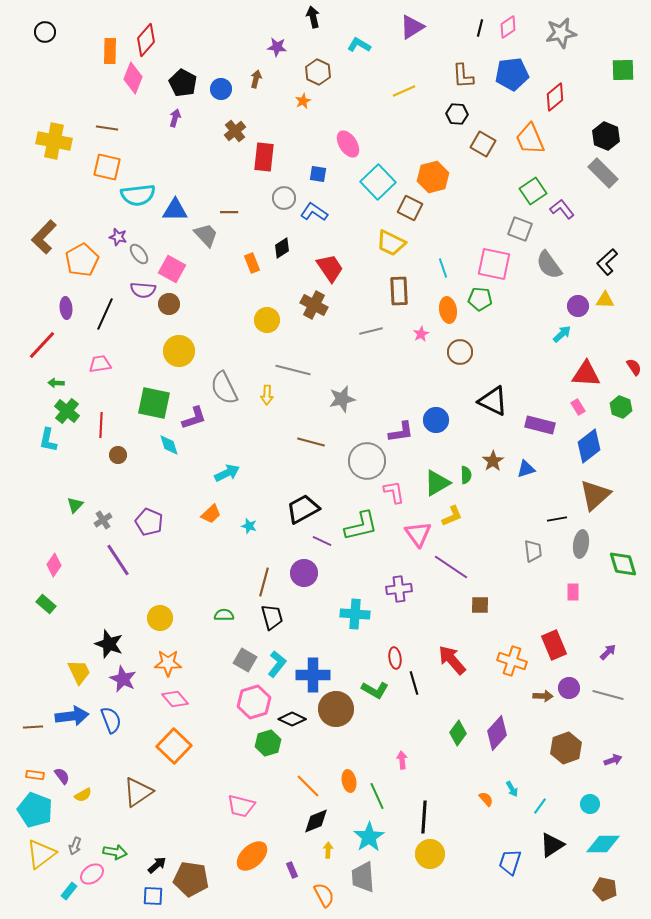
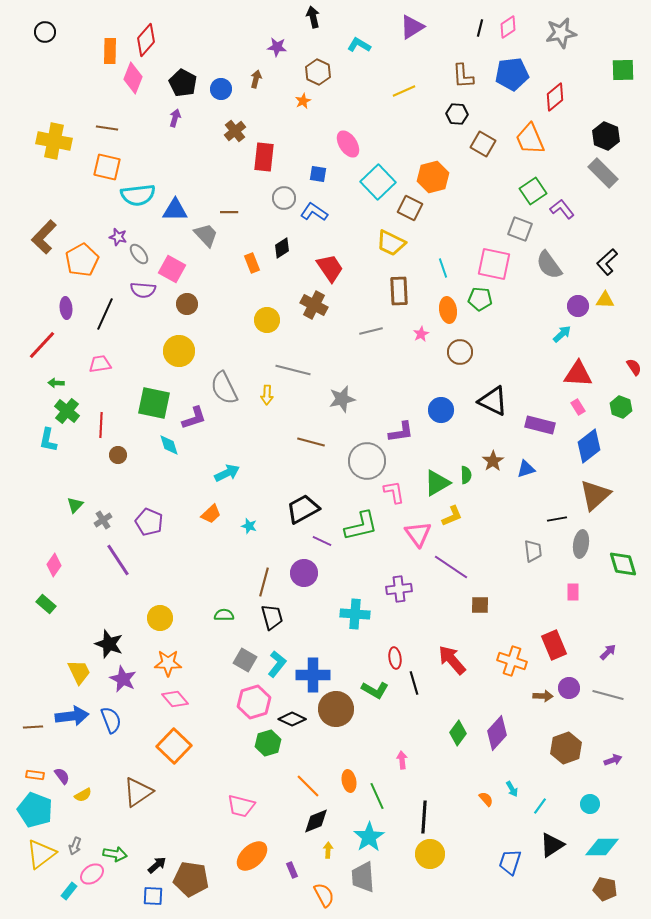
brown circle at (169, 304): moved 18 px right
red triangle at (586, 374): moved 8 px left
blue circle at (436, 420): moved 5 px right, 10 px up
cyan diamond at (603, 844): moved 1 px left, 3 px down
green arrow at (115, 852): moved 2 px down
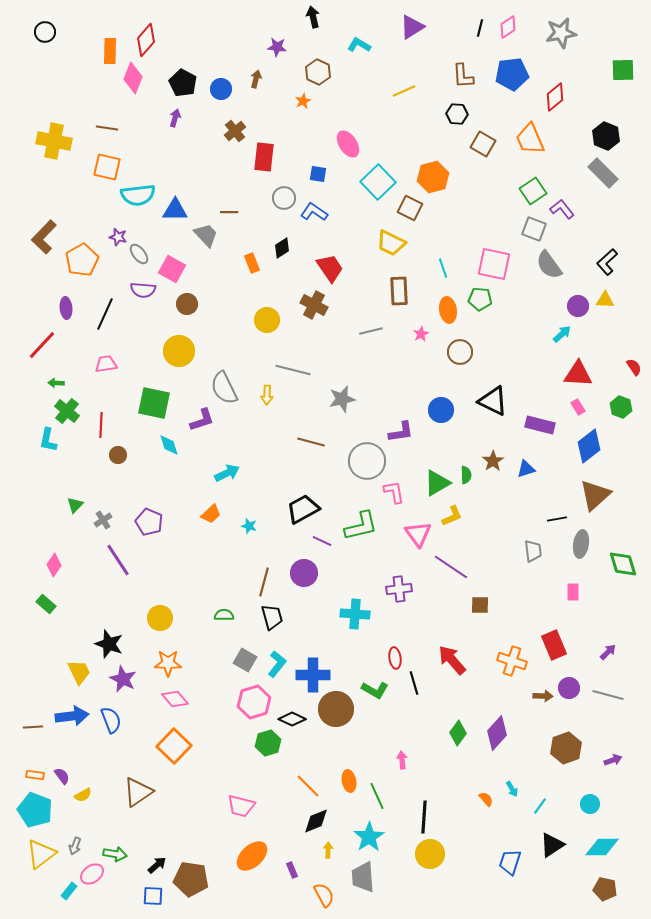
gray square at (520, 229): moved 14 px right
pink trapezoid at (100, 364): moved 6 px right
purple L-shape at (194, 418): moved 8 px right, 2 px down
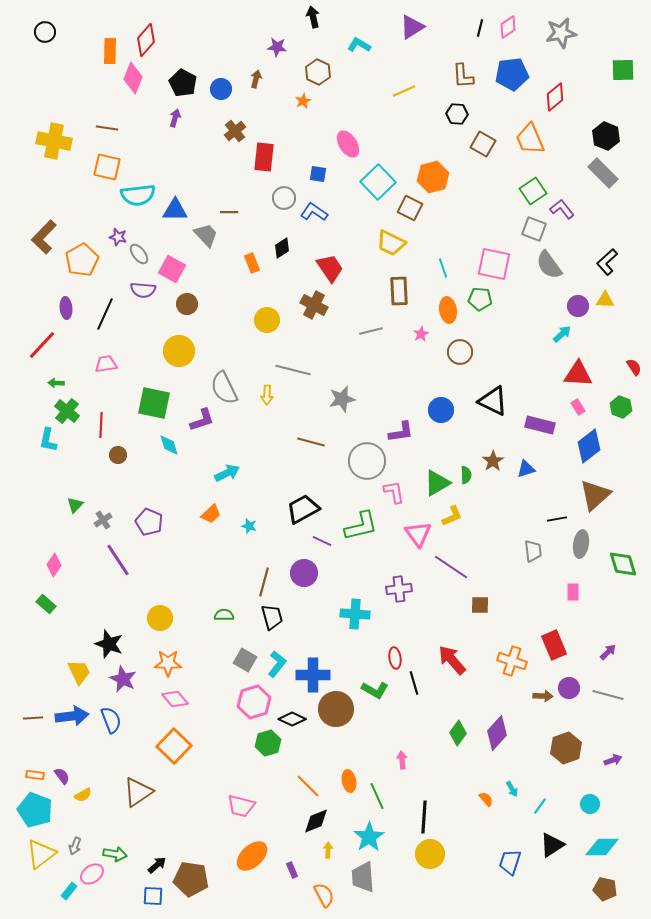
brown line at (33, 727): moved 9 px up
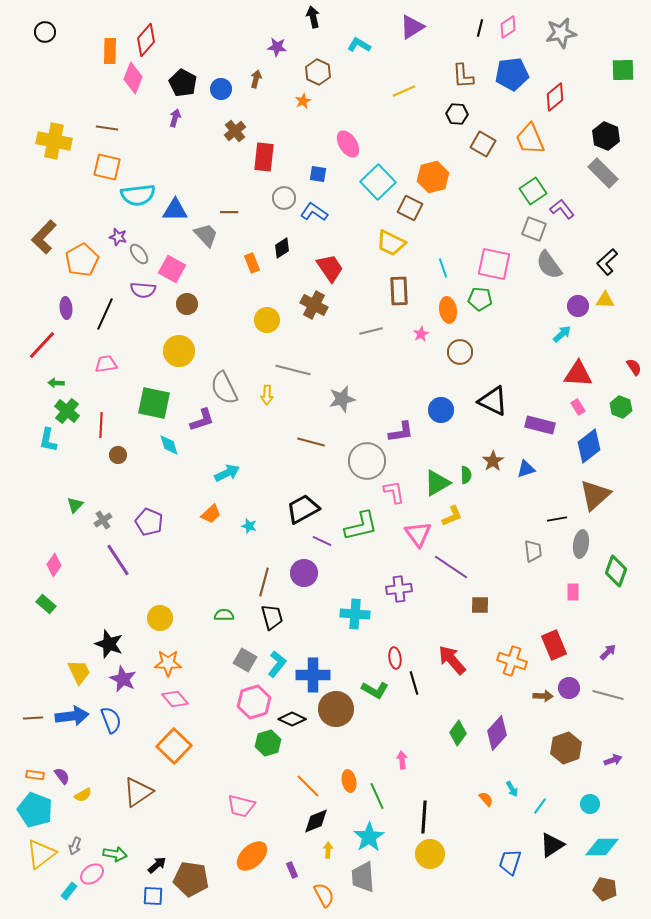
green diamond at (623, 564): moved 7 px left, 7 px down; rotated 36 degrees clockwise
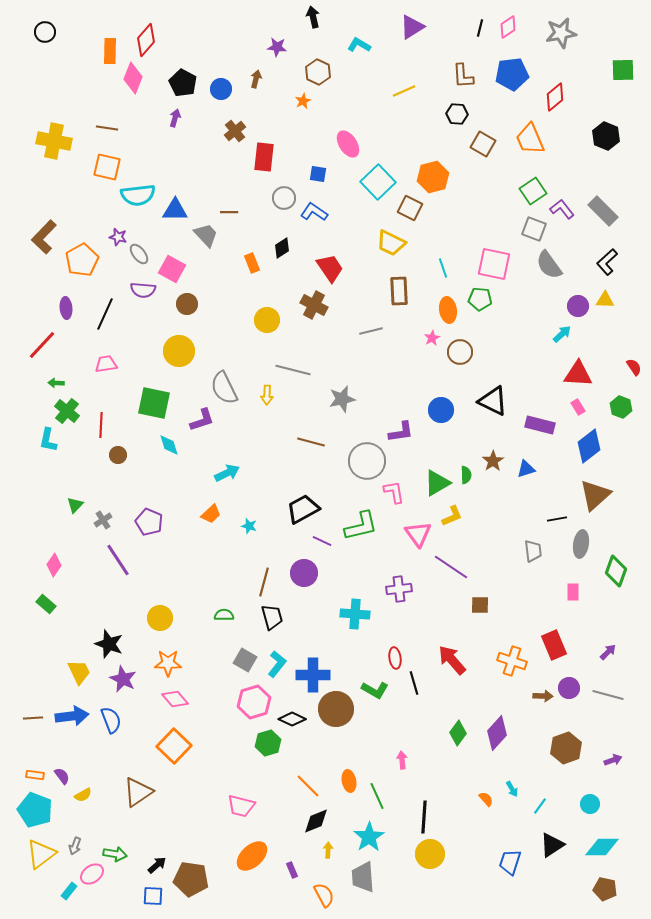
gray rectangle at (603, 173): moved 38 px down
pink star at (421, 334): moved 11 px right, 4 px down
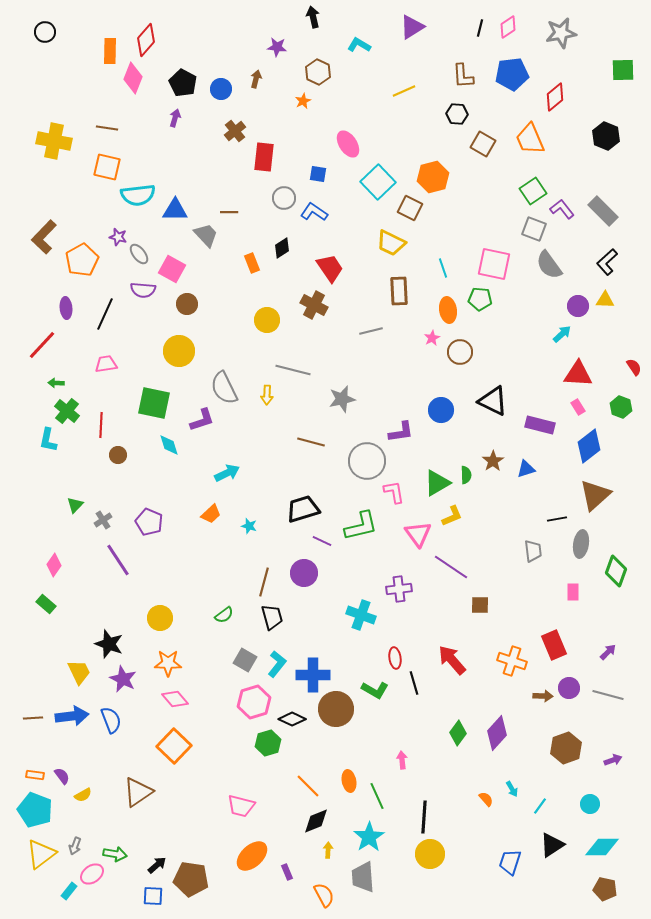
black trapezoid at (303, 509): rotated 12 degrees clockwise
cyan cross at (355, 614): moved 6 px right, 1 px down; rotated 16 degrees clockwise
green semicircle at (224, 615): rotated 144 degrees clockwise
purple rectangle at (292, 870): moved 5 px left, 2 px down
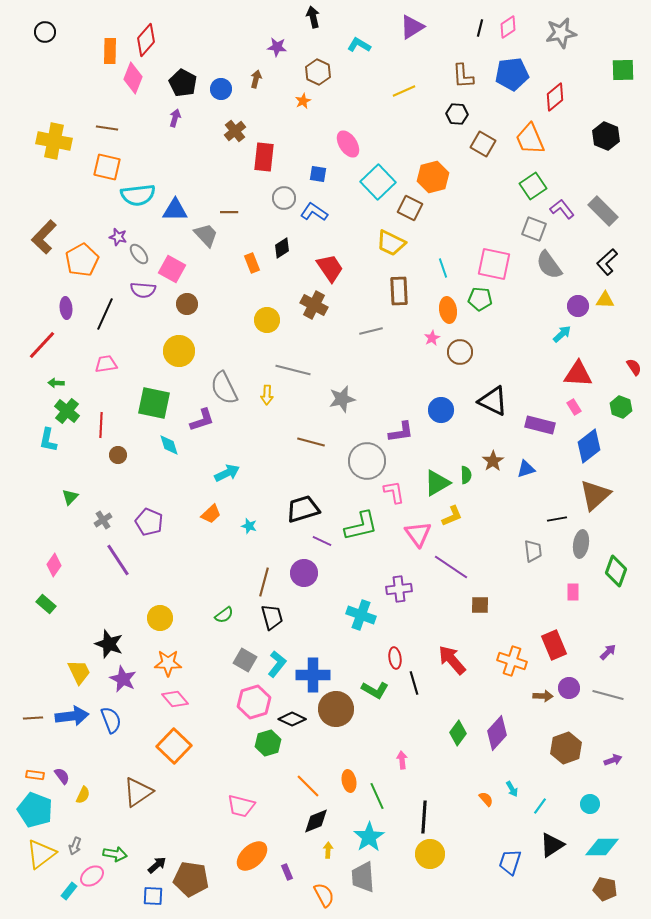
green square at (533, 191): moved 5 px up
pink rectangle at (578, 407): moved 4 px left
green triangle at (75, 505): moved 5 px left, 8 px up
yellow semicircle at (83, 795): rotated 36 degrees counterclockwise
pink ellipse at (92, 874): moved 2 px down
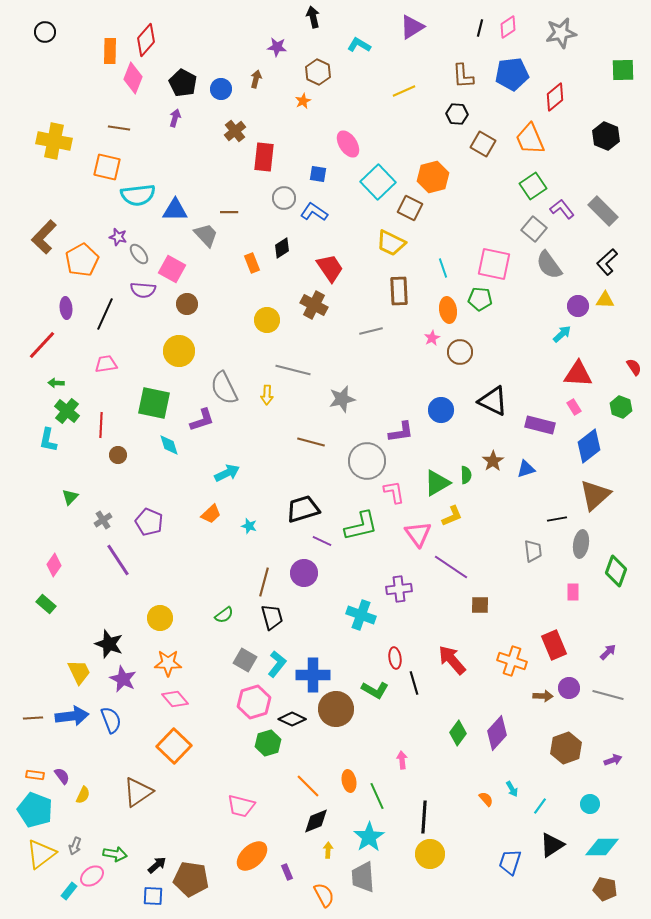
brown line at (107, 128): moved 12 px right
gray square at (534, 229): rotated 20 degrees clockwise
